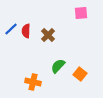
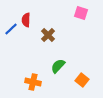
pink square: rotated 24 degrees clockwise
red semicircle: moved 11 px up
orange square: moved 2 px right, 6 px down
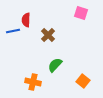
blue line: moved 2 px right, 2 px down; rotated 32 degrees clockwise
green semicircle: moved 3 px left, 1 px up
orange square: moved 1 px right, 1 px down
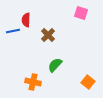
orange square: moved 5 px right, 1 px down
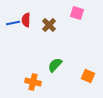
pink square: moved 4 px left
blue line: moved 8 px up
brown cross: moved 1 px right, 10 px up
orange square: moved 6 px up; rotated 16 degrees counterclockwise
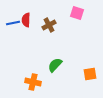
brown cross: rotated 16 degrees clockwise
orange square: moved 2 px right, 2 px up; rotated 32 degrees counterclockwise
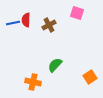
orange square: moved 3 px down; rotated 24 degrees counterclockwise
